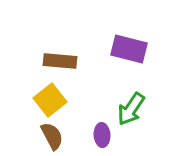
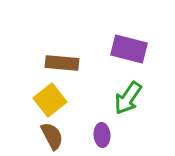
brown rectangle: moved 2 px right, 2 px down
green arrow: moved 3 px left, 11 px up
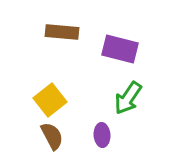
purple rectangle: moved 9 px left
brown rectangle: moved 31 px up
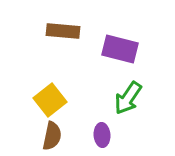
brown rectangle: moved 1 px right, 1 px up
brown semicircle: rotated 40 degrees clockwise
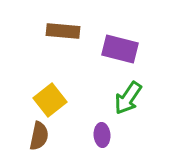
brown semicircle: moved 13 px left
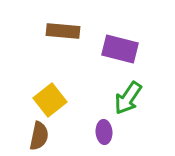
purple ellipse: moved 2 px right, 3 px up
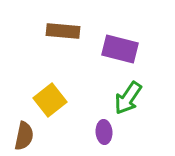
brown semicircle: moved 15 px left
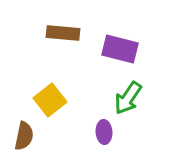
brown rectangle: moved 2 px down
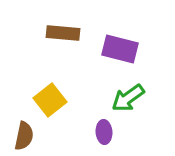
green arrow: rotated 20 degrees clockwise
